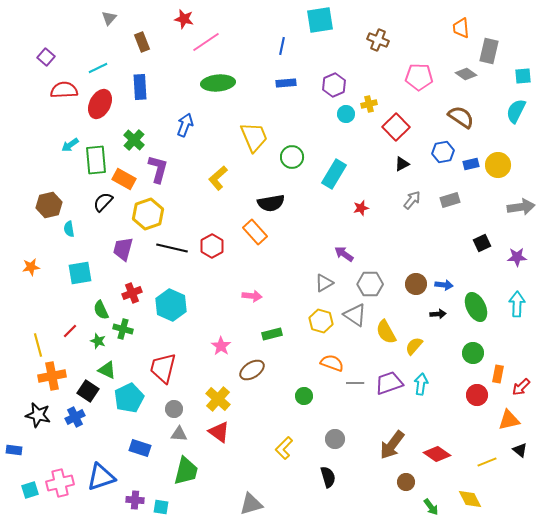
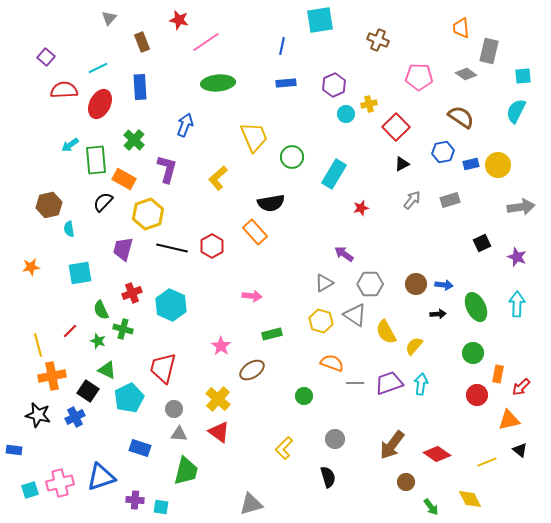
red star at (184, 19): moved 5 px left, 1 px down
purple L-shape at (158, 169): moved 9 px right
purple star at (517, 257): rotated 24 degrees clockwise
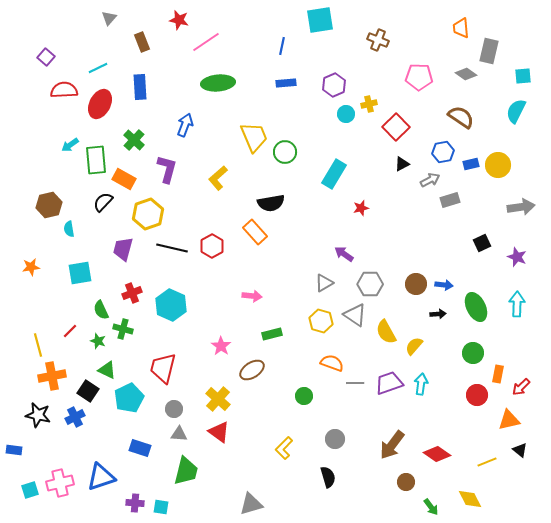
green circle at (292, 157): moved 7 px left, 5 px up
gray arrow at (412, 200): moved 18 px right, 20 px up; rotated 24 degrees clockwise
purple cross at (135, 500): moved 3 px down
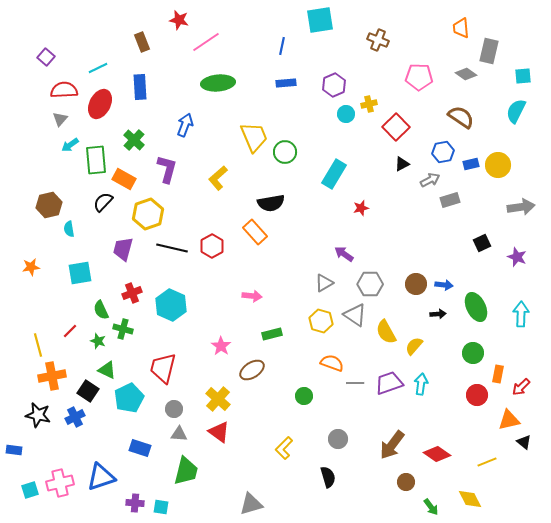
gray triangle at (109, 18): moved 49 px left, 101 px down
cyan arrow at (517, 304): moved 4 px right, 10 px down
gray circle at (335, 439): moved 3 px right
black triangle at (520, 450): moved 4 px right, 8 px up
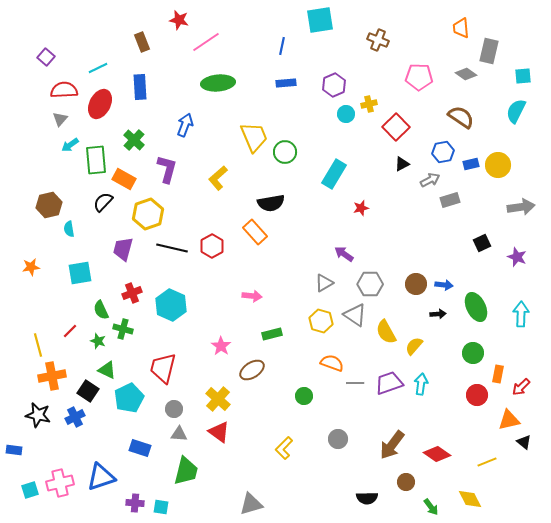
black semicircle at (328, 477): moved 39 px right, 21 px down; rotated 105 degrees clockwise
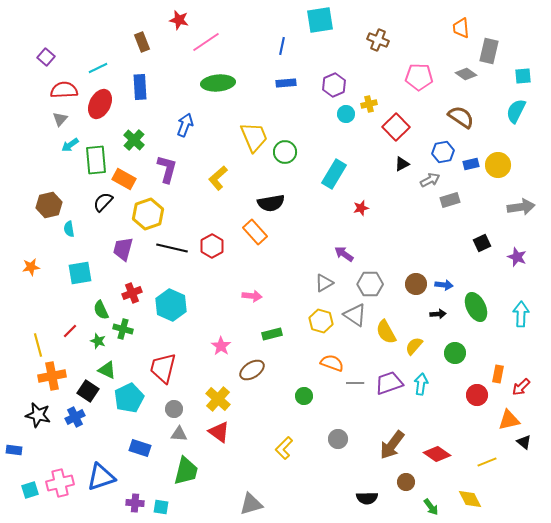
green circle at (473, 353): moved 18 px left
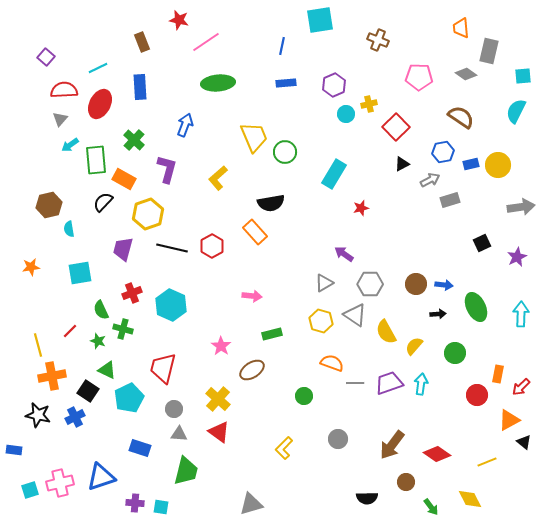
purple star at (517, 257): rotated 24 degrees clockwise
orange triangle at (509, 420): rotated 15 degrees counterclockwise
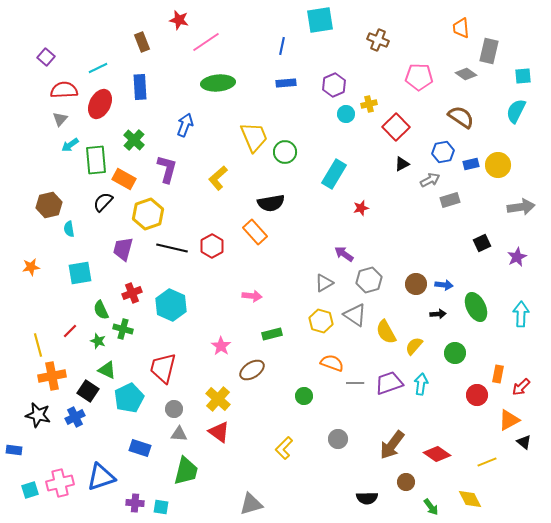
gray hexagon at (370, 284): moved 1 px left, 4 px up; rotated 15 degrees counterclockwise
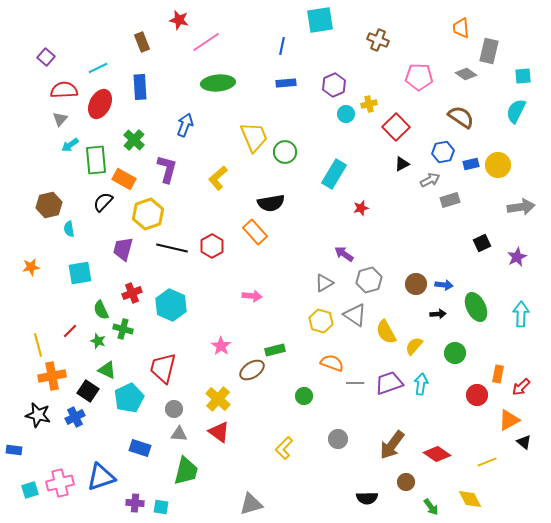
green rectangle at (272, 334): moved 3 px right, 16 px down
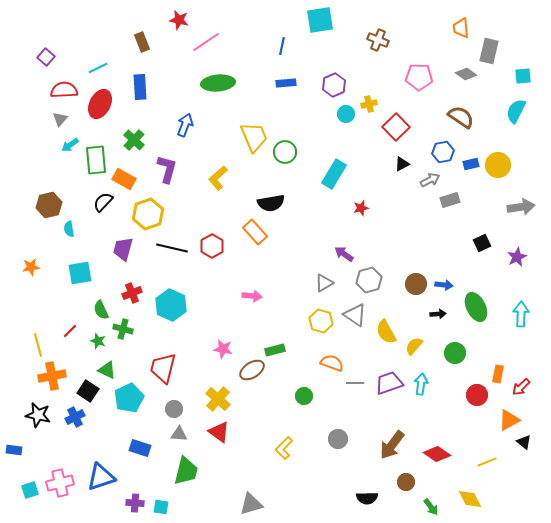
pink star at (221, 346): moved 2 px right, 3 px down; rotated 24 degrees counterclockwise
